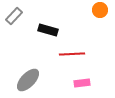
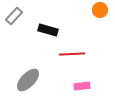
pink rectangle: moved 3 px down
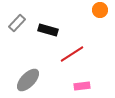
gray rectangle: moved 3 px right, 7 px down
red line: rotated 30 degrees counterclockwise
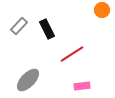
orange circle: moved 2 px right
gray rectangle: moved 2 px right, 3 px down
black rectangle: moved 1 px left, 1 px up; rotated 48 degrees clockwise
